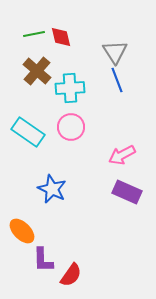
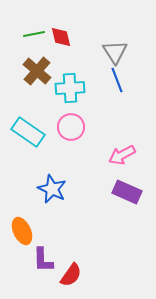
orange ellipse: rotated 20 degrees clockwise
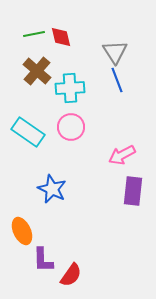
purple rectangle: moved 6 px right, 1 px up; rotated 72 degrees clockwise
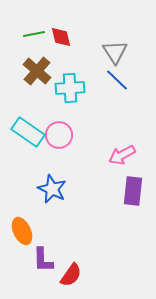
blue line: rotated 25 degrees counterclockwise
pink circle: moved 12 px left, 8 px down
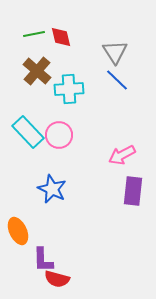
cyan cross: moved 1 px left, 1 px down
cyan rectangle: rotated 12 degrees clockwise
orange ellipse: moved 4 px left
red semicircle: moved 14 px left, 4 px down; rotated 70 degrees clockwise
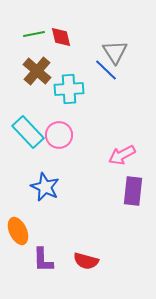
blue line: moved 11 px left, 10 px up
blue star: moved 7 px left, 2 px up
red semicircle: moved 29 px right, 18 px up
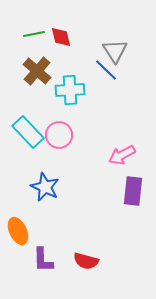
gray triangle: moved 1 px up
cyan cross: moved 1 px right, 1 px down
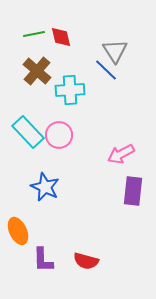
pink arrow: moved 1 px left, 1 px up
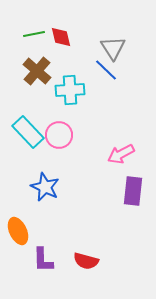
gray triangle: moved 2 px left, 3 px up
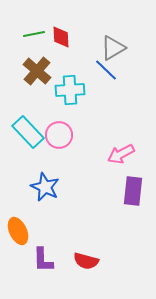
red diamond: rotated 10 degrees clockwise
gray triangle: rotated 32 degrees clockwise
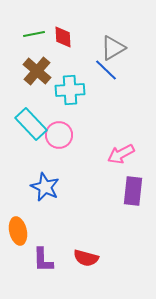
red diamond: moved 2 px right
cyan rectangle: moved 3 px right, 8 px up
orange ellipse: rotated 12 degrees clockwise
red semicircle: moved 3 px up
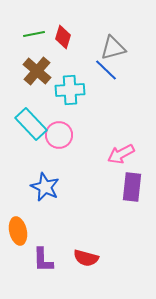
red diamond: rotated 20 degrees clockwise
gray triangle: rotated 16 degrees clockwise
purple rectangle: moved 1 px left, 4 px up
